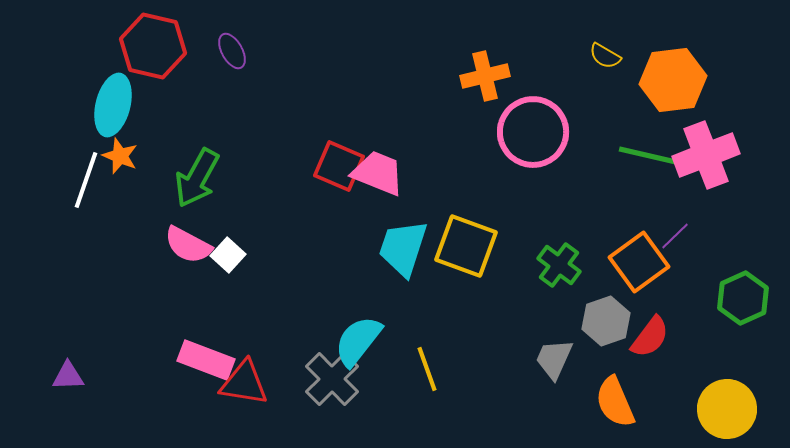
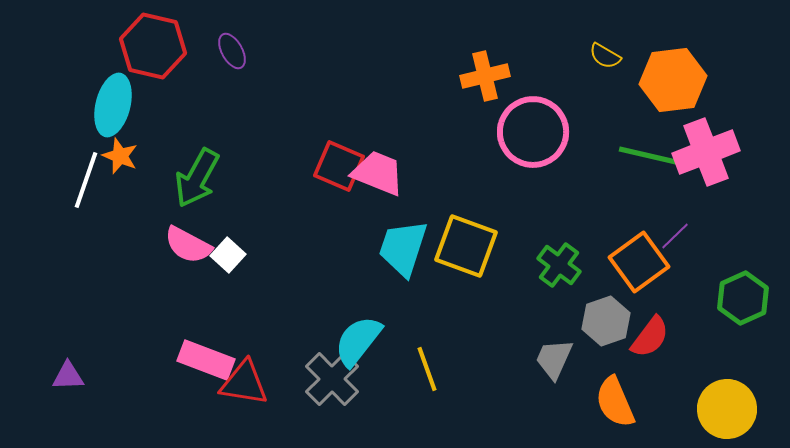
pink cross: moved 3 px up
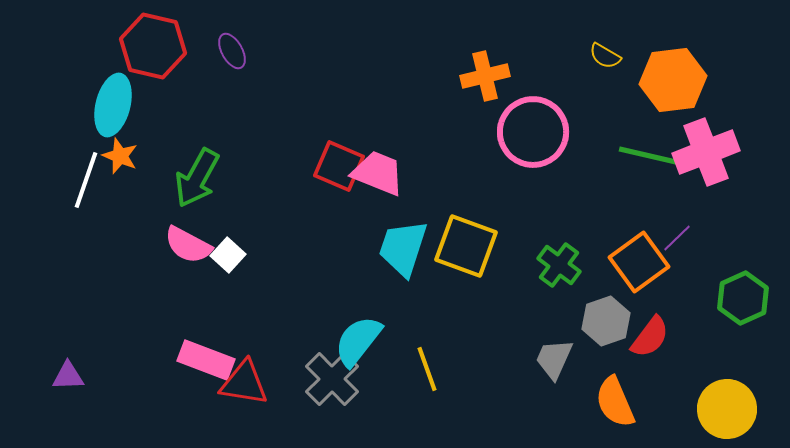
purple line: moved 2 px right, 2 px down
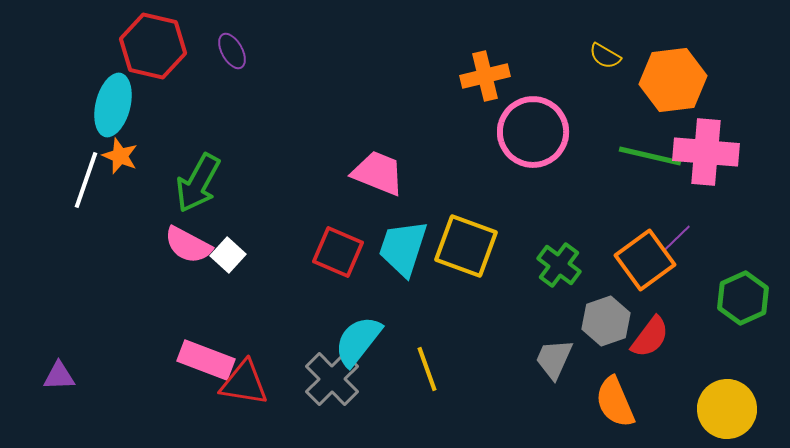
pink cross: rotated 26 degrees clockwise
red square: moved 1 px left, 86 px down
green arrow: moved 1 px right, 5 px down
orange square: moved 6 px right, 2 px up
purple triangle: moved 9 px left
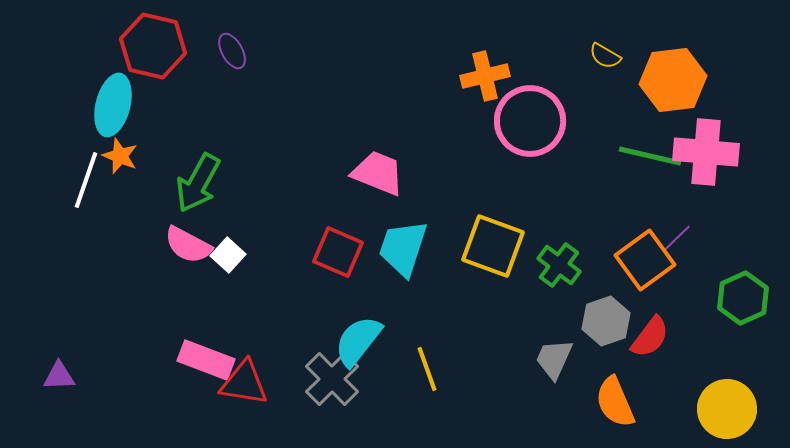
pink circle: moved 3 px left, 11 px up
yellow square: moved 27 px right
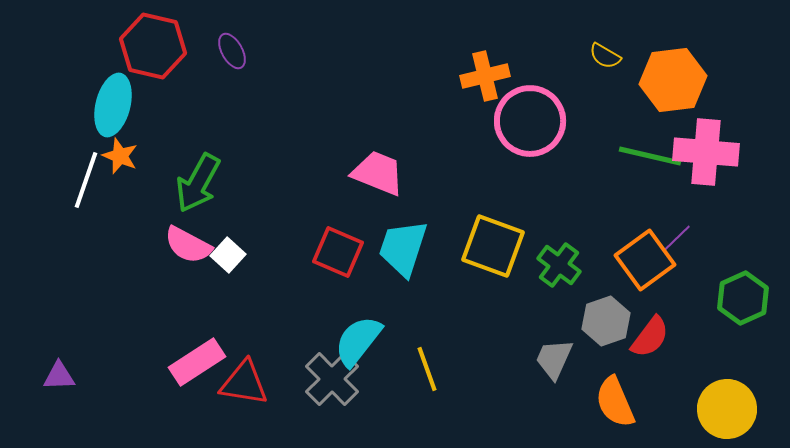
pink rectangle: moved 9 px left, 2 px down; rotated 54 degrees counterclockwise
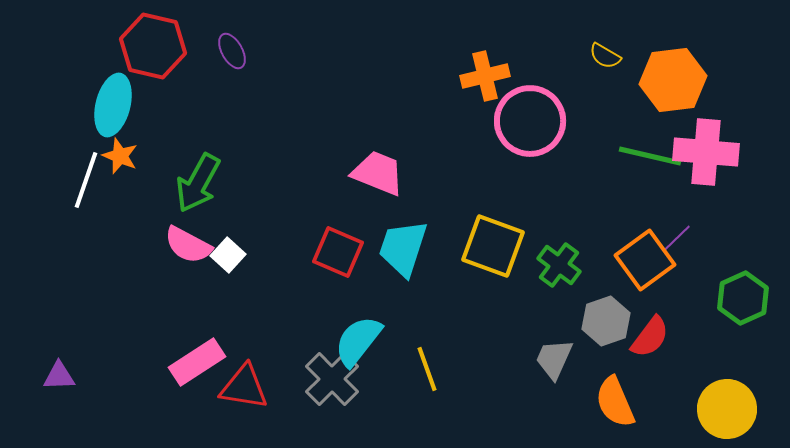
red triangle: moved 4 px down
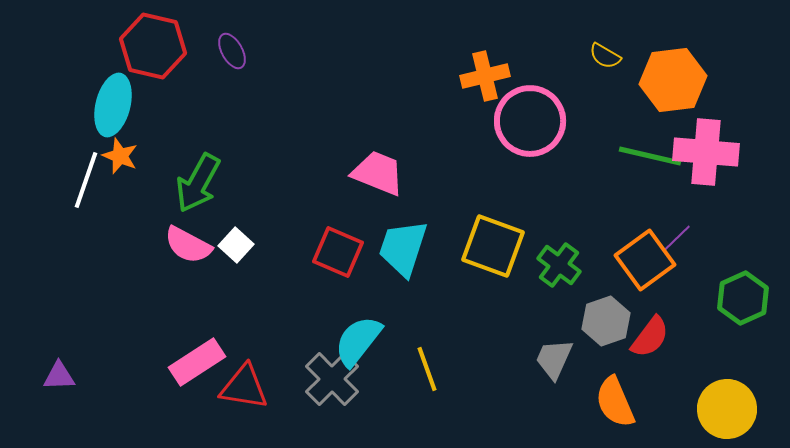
white square: moved 8 px right, 10 px up
